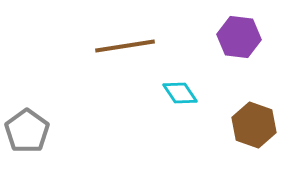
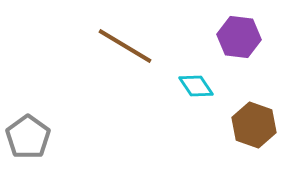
brown line: rotated 40 degrees clockwise
cyan diamond: moved 16 px right, 7 px up
gray pentagon: moved 1 px right, 6 px down
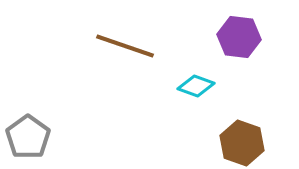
brown line: rotated 12 degrees counterclockwise
cyan diamond: rotated 36 degrees counterclockwise
brown hexagon: moved 12 px left, 18 px down
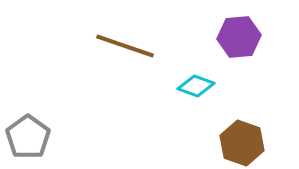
purple hexagon: rotated 12 degrees counterclockwise
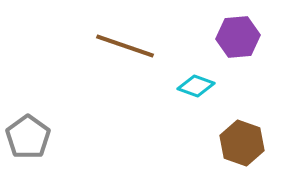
purple hexagon: moved 1 px left
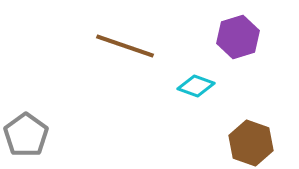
purple hexagon: rotated 12 degrees counterclockwise
gray pentagon: moved 2 px left, 2 px up
brown hexagon: moved 9 px right
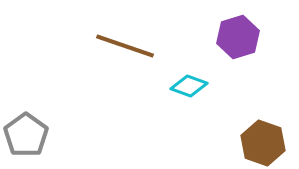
cyan diamond: moved 7 px left
brown hexagon: moved 12 px right
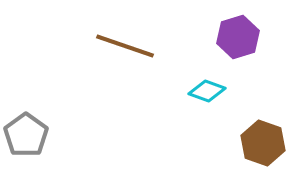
cyan diamond: moved 18 px right, 5 px down
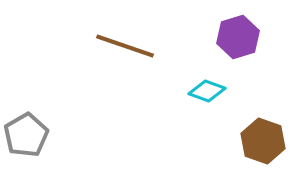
gray pentagon: rotated 6 degrees clockwise
brown hexagon: moved 2 px up
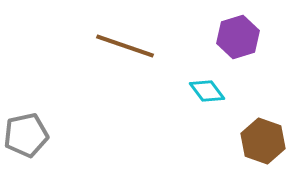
cyan diamond: rotated 33 degrees clockwise
gray pentagon: rotated 18 degrees clockwise
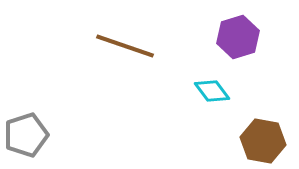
cyan diamond: moved 5 px right
gray pentagon: rotated 6 degrees counterclockwise
brown hexagon: rotated 9 degrees counterclockwise
